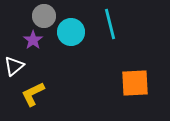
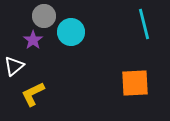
cyan line: moved 34 px right
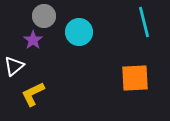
cyan line: moved 2 px up
cyan circle: moved 8 px right
orange square: moved 5 px up
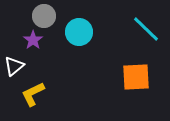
cyan line: moved 2 px right, 7 px down; rotated 32 degrees counterclockwise
orange square: moved 1 px right, 1 px up
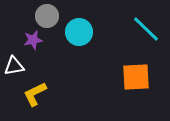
gray circle: moved 3 px right
purple star: rotated 24 degrees clockwise
white triangle: rotated 30 degrees clockwise
yellow L-shape: moved 2 px right
